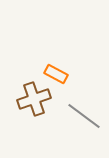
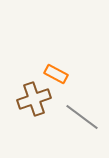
gray line: moved 2 px left, 1 px down
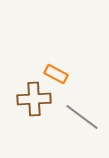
brown cross: rotated 16 degrees clockwise
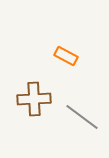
orange rectangle: moved 10 px right, 18 px up
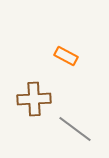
gray line: moved 7 px left, 12 px down
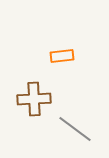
orange rectangle: moved 4 px left; rotated 35 degrees counterclockwise
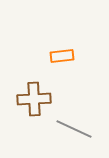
gray line: moved 1 px left; rotated 12 degrees counterclockwise
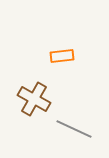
brown cross: rotated 32 degrees clockwise
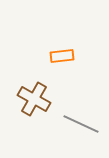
gray line: moved 7 px right, 5 px up
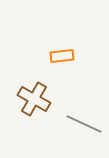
gray line: moved 3 px right
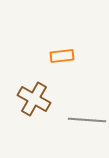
gray line: moved 3 px right, 4 px up; rotated 21 degrees counterclockwise
